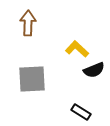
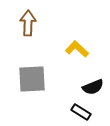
black semicircle: moved 1 px left, 17 px down
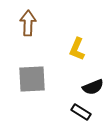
yellow L-shape: rotated 110 degrees counterclockwise
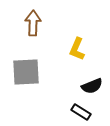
brown arrow: moved 5 px right
gray square: moved 6 px left, 7 px up
black semicircle: moved 1 px left, 1 px up
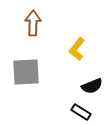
yellow L-shape: rotated 15 degrees clockwise
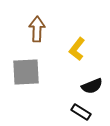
brown arrow: moved 4 px right, 6 px down
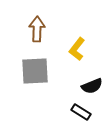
gray square: moved 9 px right, 1 px up
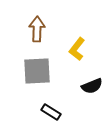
gray square: moved 2 px right
black rectangle: moved 30 px left
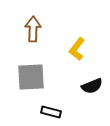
brown arrow: moved 4 px left
gray square: moved 6 px left, 6 px down
black rectangle: rotated 18 degrees counterclockwise
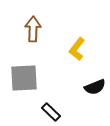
gray square: moved 7 px left, 1 px down
black semicircle: moved 3 px right, 1 px down
black rectangle: rotated 30 degrees clockwise
